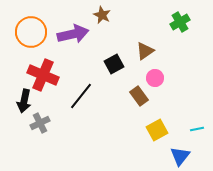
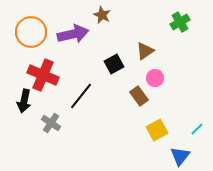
gray cross: moved 11 px right; rotated 30 degrees counterclockwise
cyan line: rotated 32 degrees counterclockwise
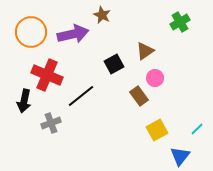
red cross: moved 4 px right
black line: rotated 12 degrees clockwise
gray cross: rotated 36 degrees clockwise
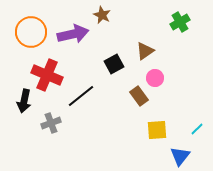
yellow square: rotated 25 degrees clockwise
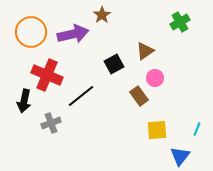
brown star: rotated 12 degrees clockwise
cyan line: rotated 24 degrees counterclockwise
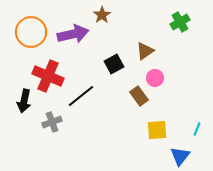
red cross: moved 1 px right, 1 px down
gray cross: moved 1 px right, 1 px up
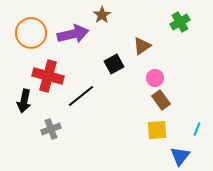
orange circle: moved 1 px down
brown triangle: moved 3 px left, 5 px up
red cross: rotated 8 degrees counterclockwise
brown rectangle: moved 22 px right, 4 px down
gray cross: moved 1 px left, 7 px down
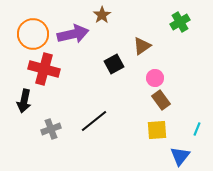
orange circle: moved 2 px right, 1 px down
red cross: moved 4 px left, 7 px up
black line: moved 13 px right, 25 px down
